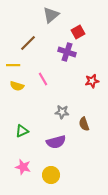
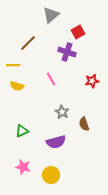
pink line: moved 8 px right
gray star: rotated 24 degrees clockwise
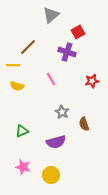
brown line: moved 4 px down
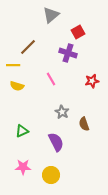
purple cross: moved 1 px right, 1 px down
purple semicircle: rotated 102 degrees counterclockwise
pink star: rotated 14 degrees counterclockwise
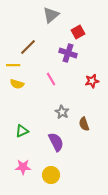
yellow semicircle: moved 2 px up
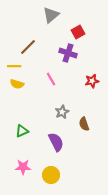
yellow line: moved 1 px right, 1 px down
gray star: rotated 16 degrees clockwise
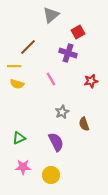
red star: moved 1 px left
green triangle: moved 3 px left, 7 px down
